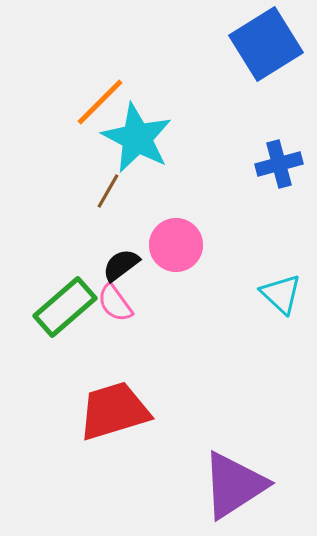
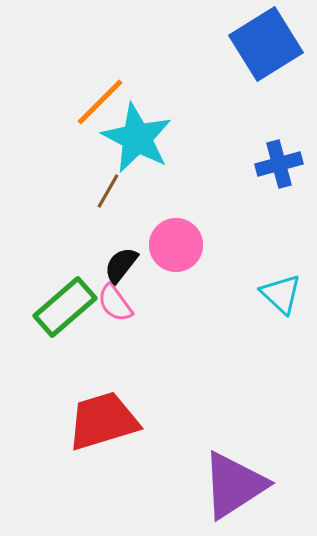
black semicircle: rotated 15 degrees counterclockwise
red trapezoid: moved 11 px left, 10 px down
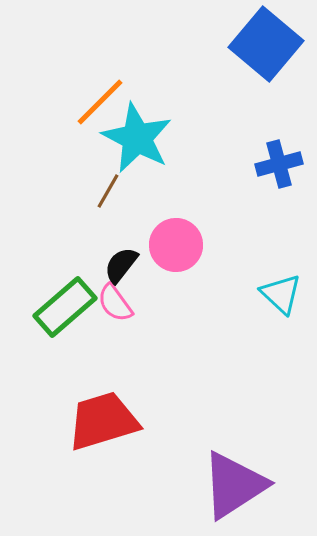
blue square: rotated 18 degrees counterclockwise
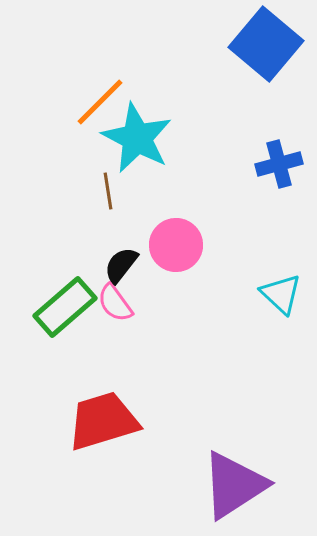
brown line: rotated 39 degrees counterclockwise
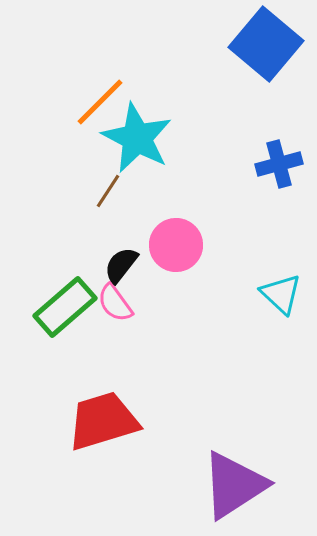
brown line: rotated 42 degrees clockwise
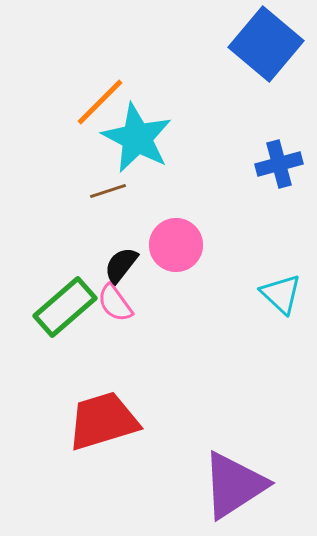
brown line: rotated 39 degrees clockwise
